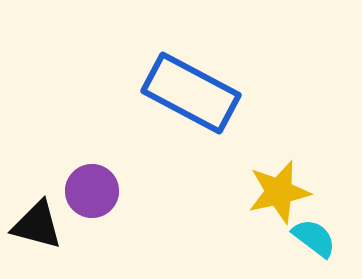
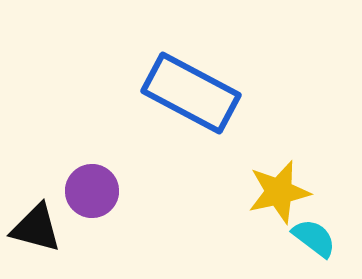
black triangle: moved 1 px left, 3 px down
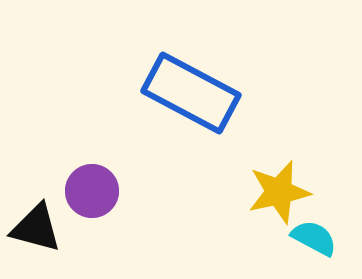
cyan semicircle: rotated 9 degrees counterclockwise
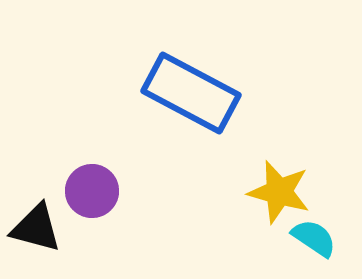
yellow star: rotated 28 degrees clockwise
cyan semicircle: rotated 6 degrees clockwise
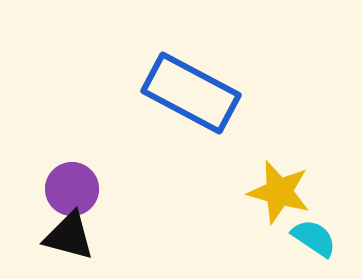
purple circle: moved 20 px left, 2 px up
black triangle: moved 33 px right, 8 px down
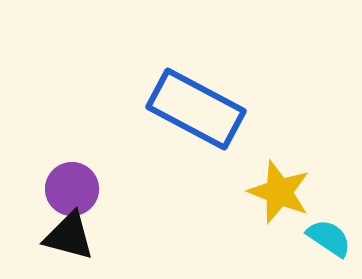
blue rectangle: moved 5 px right, 16 px down
yellow star: rotated 6 degrees clockwise
cyan semicircle: moved 15 px right
